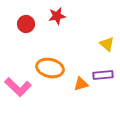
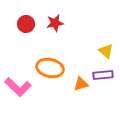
red star: moved 2 px left, 7 px down
yellow triangle: moved 1 px left, 7 px down
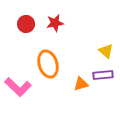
orange ellipse: moved 2 px left, 4 px up; rotated 60 degrees clockwise
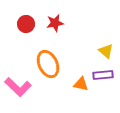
orange ellipse: rotated 8 degrees counterclockwise
orange triangle: rotated 28 degrees clockwise
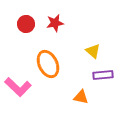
yellow triangle: moved 13 px left
orange triangle: moved 13 px down
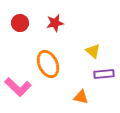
red circle: moved 6 px left, 1 px up
purple rectangle: moved 1 px right, 1 px up
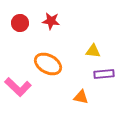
red star: moved 4 px left, 2 px up; rotated 18 degrees clockwise
yellow triangle: rotated 35 degrees counterclockwise
orange ellipse: rotated 36 degrees counterclockwise
